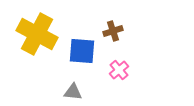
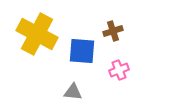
pink cross: rotated 18 degrees clockwise
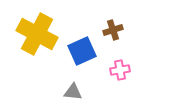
brown cross: moved 1 px up
blue square: rotated 28 degrees counterclockwise
pink cross: moved 1 px right; rotated 12 degrees clockwise
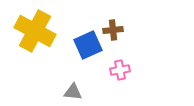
brown cross: rotated 12 degrees clockwise
yellow cross: moved 2 px left, 3 px up
blue square: moved 6 px right, 6 px up
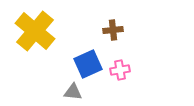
yellow cross: rotated 12 degrees clockwise
blue square: moved 19 px down
